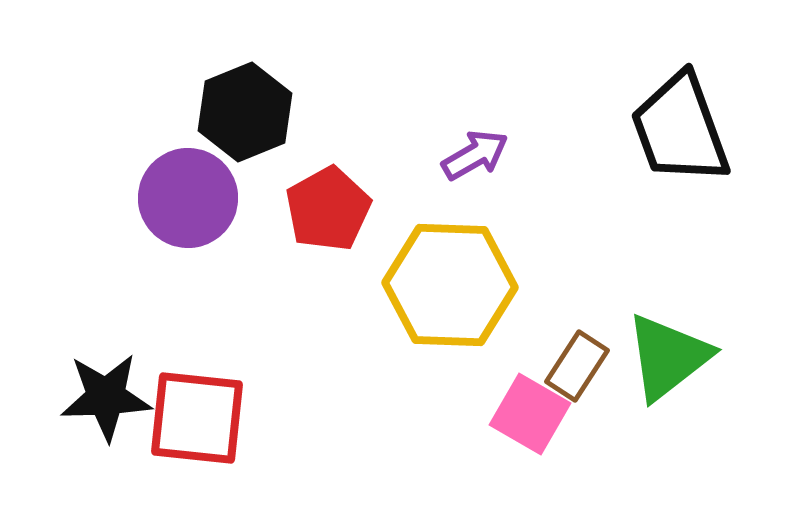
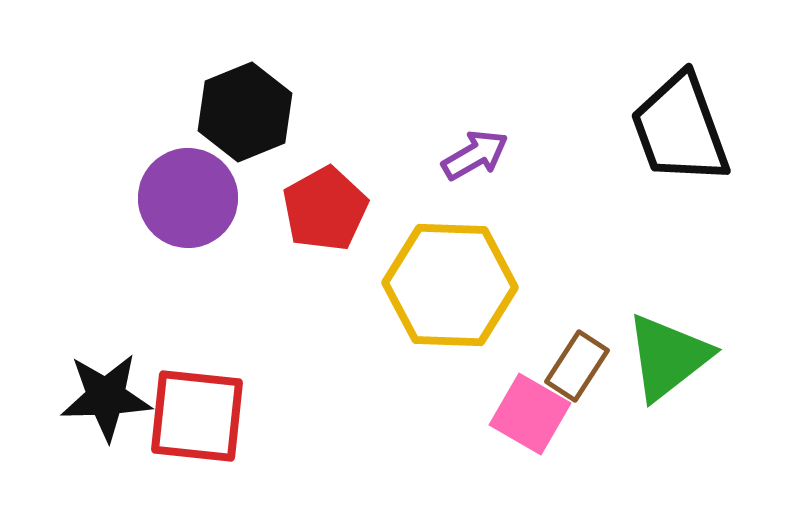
red pentagon: moved 3 px left
red square: moved 2 px up
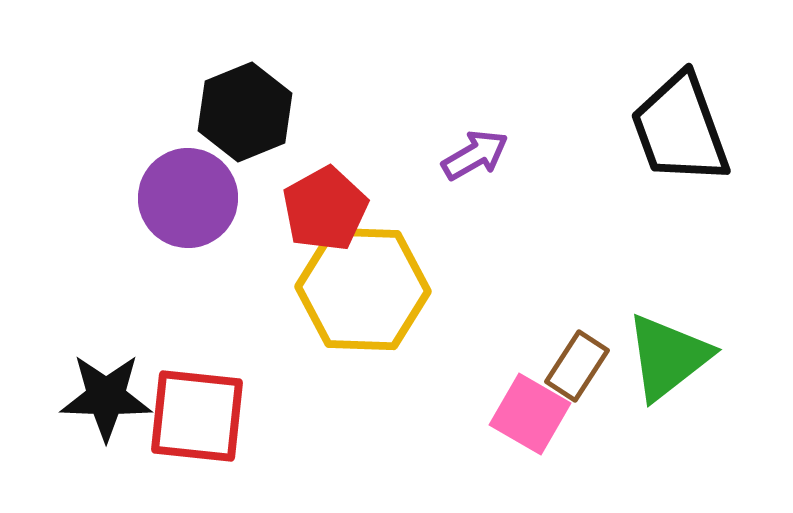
yellow hexagon: moved 87 px left, 4 px down
black star: rotated 4 degrees clockwise
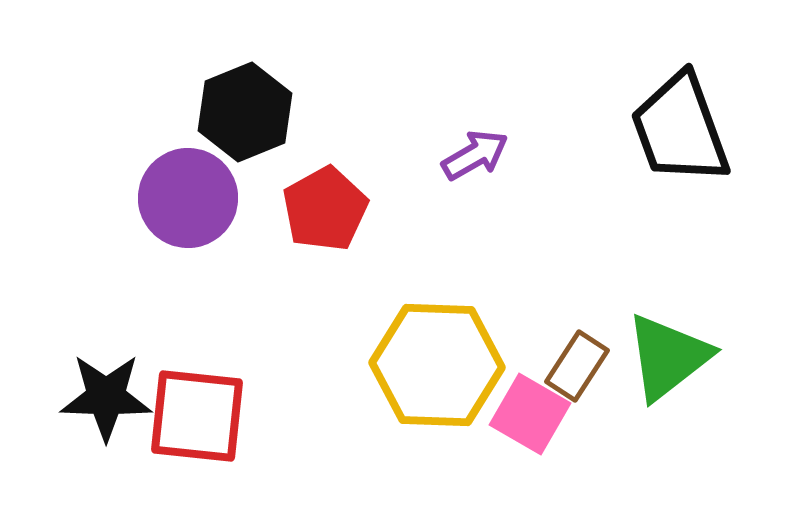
yellow hexagon: moved 74 px right, 76 px down
